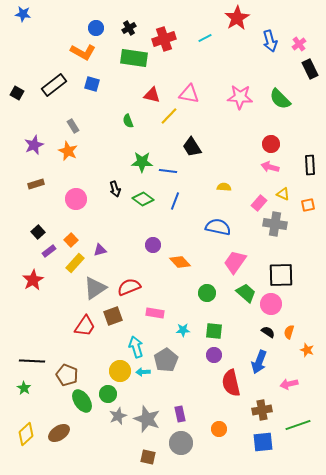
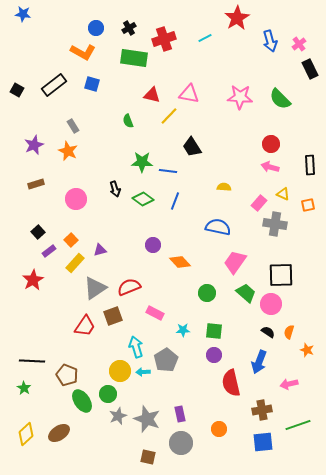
black square at (17, 93): moved 3 px up
pink rectangle at (155, 313): rotated 18 degrees clockwise
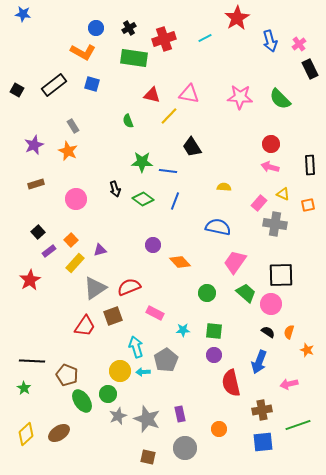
red star at (33, 280): moved 3 px left
gray circle at (181, 443): moved 4 px right, 5 px down
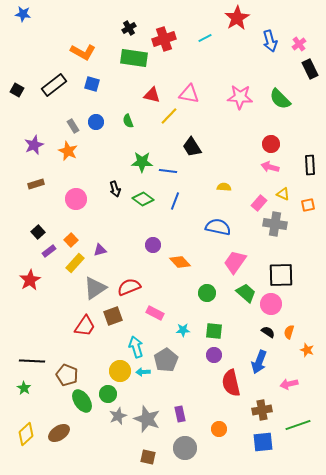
blue circle at (96, 28): moved 94 px down
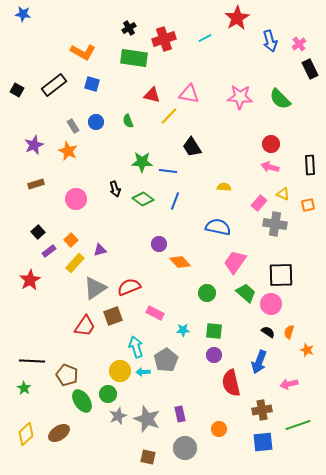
purple circle at (153, 245): moved 6 px right, 1 px up
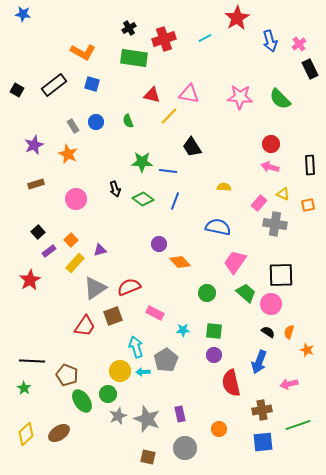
orange star at (68, 151): moved 3 px down
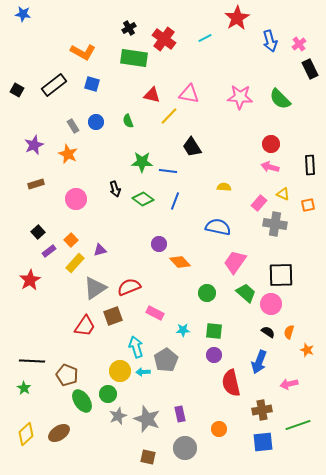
red cross at (164, 39): rotated 35 degrees counterclockwise
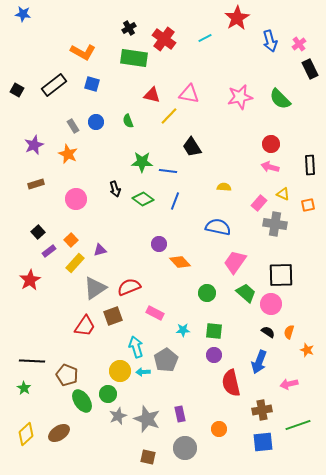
pink star at (240, 97): rotated 15 degrees counterclockwise
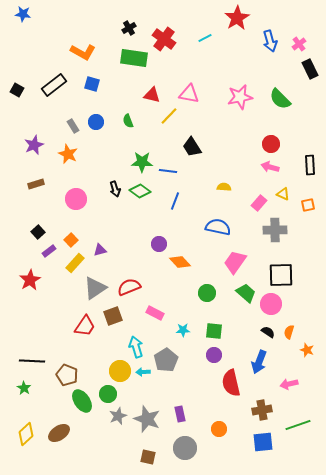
green diamond at (143, 199): moved 3 px left, 8 px up
gray cross at (275, 224): moved 6 px down; rotated 10 degrees counterclockwise
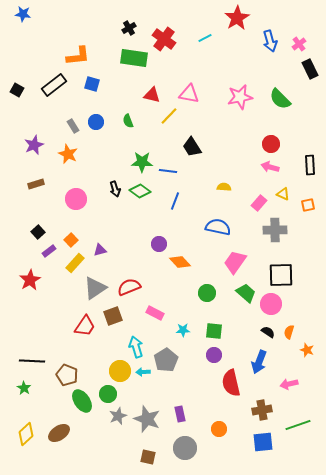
orange L-shape at (83, 52): moved 5 px left, 4 px down; rotated 35 degrees counterclockwise
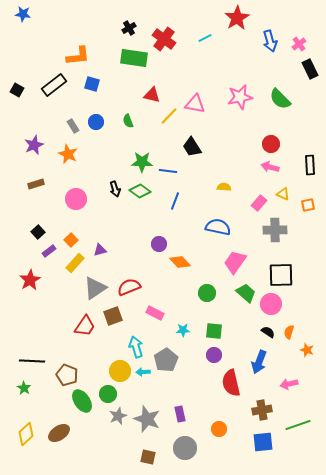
pink triangle at (189, 94): moved 6 px right, 10 px down
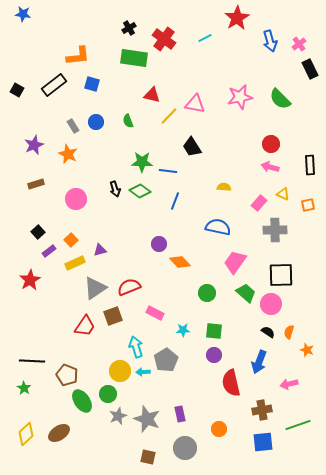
yellow rectangle at (75, 263): rotated 24 degrees clockwise
